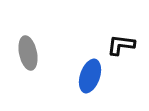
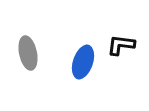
blue ellipse: moved 7 px left, 14 px up
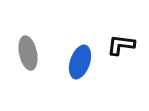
blue ellipse: moved 3 px left
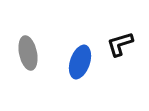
black L-shape: moved 1 px left, 1 px up; rotated 24 degrees counterclockwise
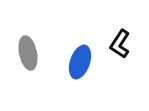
black L-shape: rotated 40 degrees counterclockwise
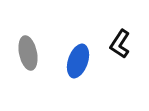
blue ellipse: moved 2 px left, 1 px up
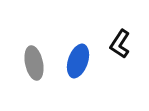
gray ellipse: moved 6 px right, 10 px down
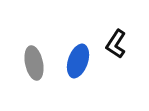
black L-shape: moved 4 px left
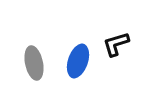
black L-shape: rotated 40 degrees clockwise
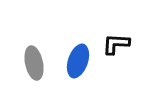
black L-shape: rotated 20 degrees clockwise
